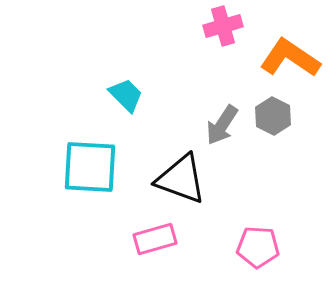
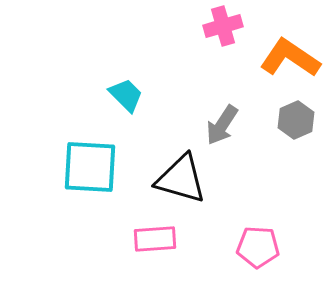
gray hexagon: moved 23 px right, 4 px down; rotated 9 degrees clockwise
black triangle: rotated 4 degrees counterclockwise
pink rectangle: rotated 12 degrees clockwise
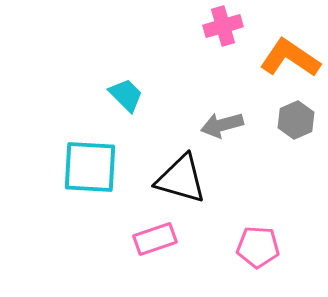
gray arrow: rotated 42 degrees clockwise
pink rectangle: rotated 15 degrees counterclockwise
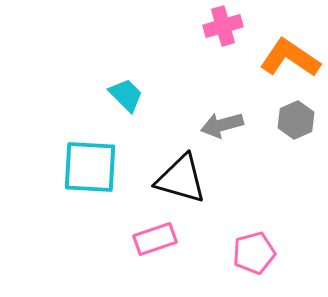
pink pentagon: moved 4 px left, 6 px down; rotated 18 degrees counterclockwise
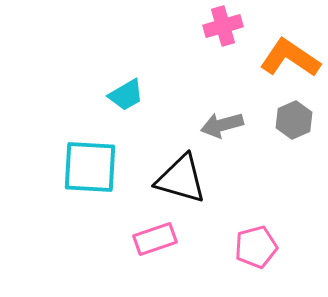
cyan trapezoid: rotated 105 degrees clockwise
gray hexagon: moved 2 px left
pink pentagon: moved 2 px right, 6 px up
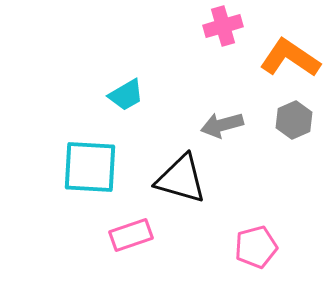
pink rectangle: moved 24 px left, 4 px up
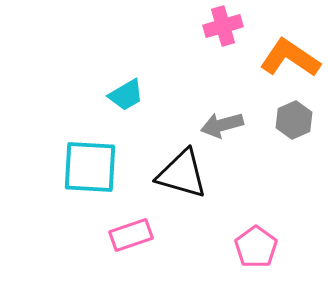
black triangle: moved 1 px right, 5 px up
pink pentagon: rotated 21 degrees counterclockwise
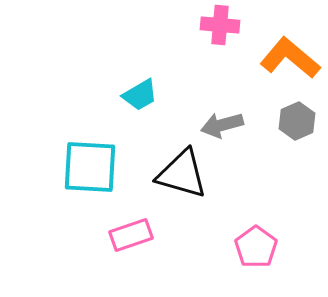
pink cross: moved 3 px left, 1 px up; rotated 21 degrees clockwise
orange L-shape: rotated 6 degrees clockwise
cyan trapezoid: moved 14 px right
gray hexagon: moved 3 px right, 1 px down
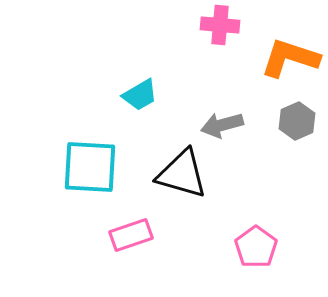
orange L-shape: rotated 22 degrees counterclockwise
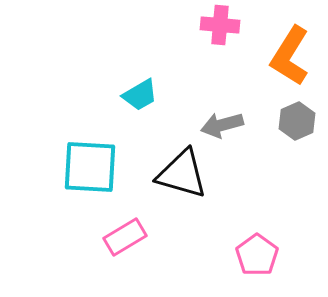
orange L-shape: moved 2 px up; rotated 76 degrees counterclockwise
pink rectangle: moved 6 px left, 2 px down; rotated 12 degrees counterclockwise
pink pentagon: moved 1 px right, 8 px down
